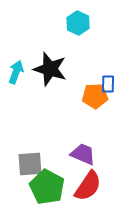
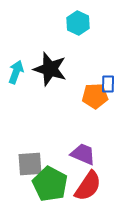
green pentagon: moved 3 px right, 3 px up
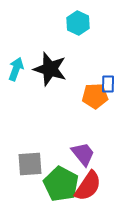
cyan arrow: moved 3 px up
purple trapezoid: rotated 28 degrees clockwise
green pentagon: moved 11 px right
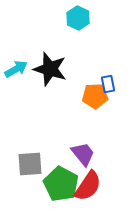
cyan hexagon: moved 5 px up
cyan arrow: rotated 40 degrees clockwise
blue rectangle: rotated 12 degrees counterclockwise
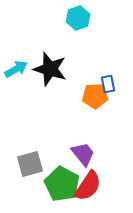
cyan hexagon: rotated 15 degrees clockwise
gray square: rotated 12 degrees counterclockwise
green pentagon: moved 1 px right
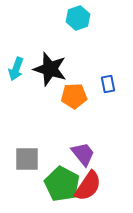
cyan arrow: rotated 140 degrees clockwise
orange pentagon: moved 21 px left
gray square: moved 3 px left, 5 px up; rotated 16 degrees clockwise
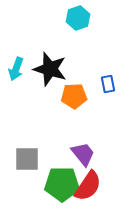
green pentagon: rotated 28 degrees counterclockwise
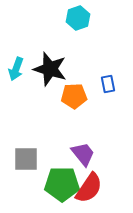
gray square: moved 1 px left
red semicircle: moved 1 px right, 2 px down
